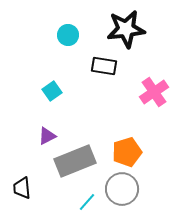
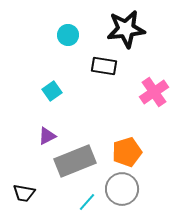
black trapezoid: moved 2 px right, 5 px down; rotated 75 degrees counterclockwise
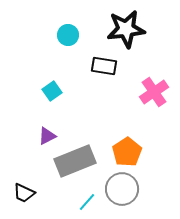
orange pentagon: rotated 16 degrees counterclockwise
black trapezoid: rotated 15 degrees clockwise
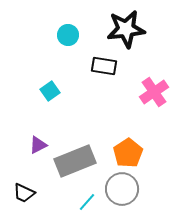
cyan square: moved 2 px left
purple triangle: moved 9 px left, 9 px down
orange pentagon: moved 1 px right, 1 px down
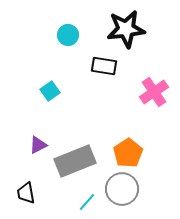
black trapezoid: moved 2 px right; rotated 55 degrees clockwise
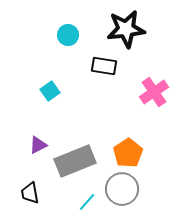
black trapezoid: moved 4 px right
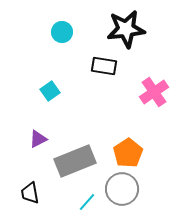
cyan circle: moved 6 px left, 3 px up
purple triangle: moved 6 px up
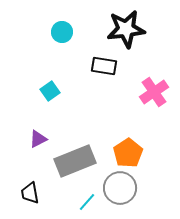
gray circle: moved 2 px left, 1 px up
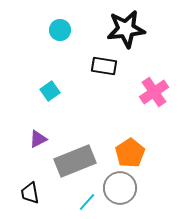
cyan circle: moved 2 px left, 2 px up
orange pentagon: moved 2 px right
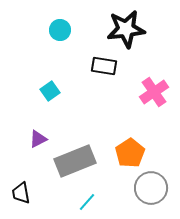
gray circle: moved 31 px right
black trapezoid: moved 9 px left
